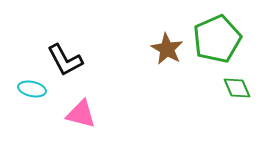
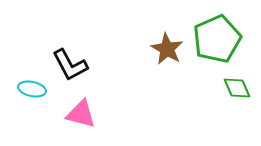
black L-shape: moved 5 px right, 5 px down
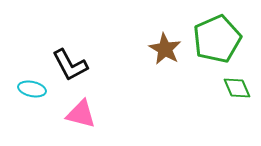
brown star: moved 2 px left
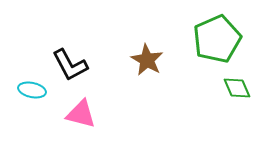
brown star: moved 18 px left, 11 px down
cyan ellipse: moved 1 px down
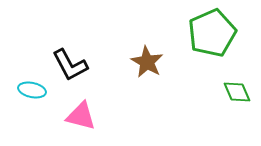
green pentagon: moved 5 px left, 6 px up
brown star: moved 2 px down
green diamond: moved 4 px down
pink triangle: moved 2 px down
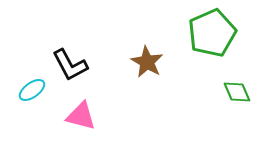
cyan ellipse: rotated 48 degrees counterclockwise
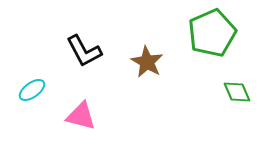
black L-shape: moved 14 px right, 14 px up
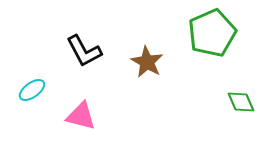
green diamond: moved 4 px right, 10 px down
